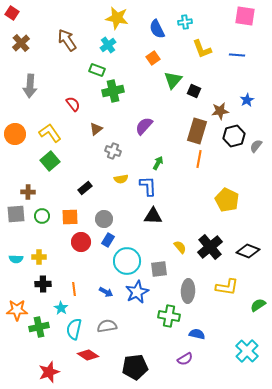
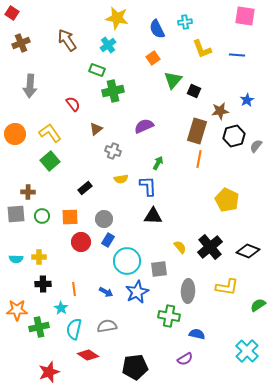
brown cross at (21, 43): rotated 18 degrees clockwise
purple semicircle at (144, 126): rotated 24 degrees clockwise
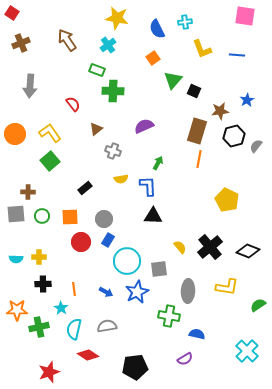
green cross at (113, 91): rotated 15 degrees clockwise
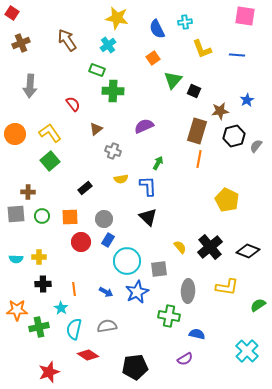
black triangle at (153, 216): moved 5 px left, 1 px down; rotated 42 degrees clockwise
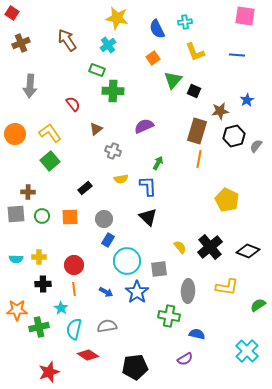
yellow L-shape at (202, 49): moved 7 px left, 3 px down
red circle at (81, 242): moved 7 px left, 23 px down
blue star at (137, 292): rotated 10 degrees counterclockwise
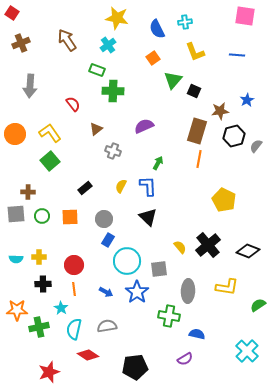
yellow semicircle at (121, 179): moved 7 px down; rotated 128 degrees clockwise
yellow pentagon at (227, 200): moved 3 px left
black cross at (210, 247): moved 2 px left, 2 px up
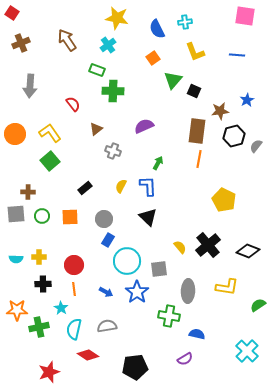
brown rectangle at (197, 131): rotated 10 degrees counterclockwise
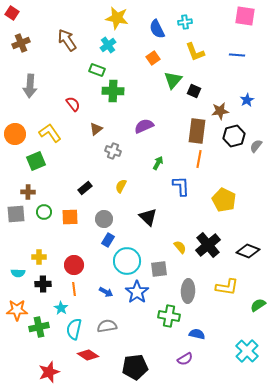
green square at (50, 161): moved 14 px left; rotated 18 degrees clockwise
blue L-shape at (148, 186): moved 33 px right
green circle at (42, 216): moved 2 px right, 4 px up
cyan semicircle at (16, 259): moved 2 px right, 14 px down
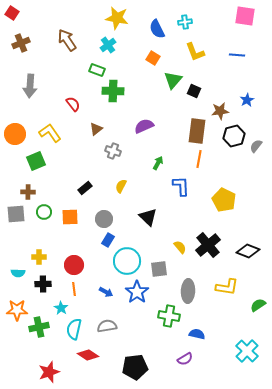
orange square at (153, 58): rotated 24 degrees counterclockwise
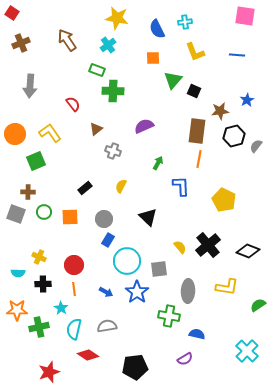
orange square at (153, 58): rotated 32 degrees counterclockwise
gray square at (16, 214): rotated 24 degrees clockwise
yellow cross at (39, 257): rotated 24 degrees clockwise
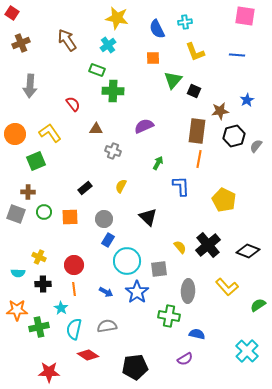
brown triangle at (96, 129): rotated 40 degrees clockwise
yellow L-shape at (227, 287): rotated 40 degrees clockwise
red star at (49, 372): rotated 20 degrees clockwise
